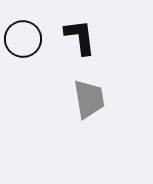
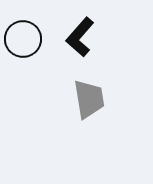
black L-shape: rotated 132 degrees counterclockwise
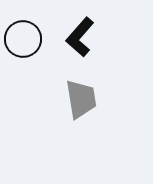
gray trapezoid: moved 8 px left
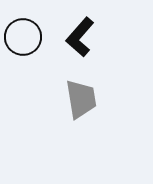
black circle: moved 2 px up
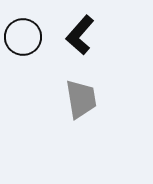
black L-shape: moved 2 px up
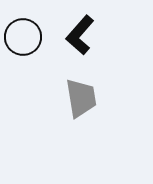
gray trapezoid: moved 1 px up
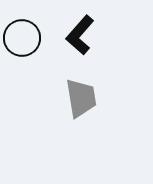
black circle: moved 1 px left, 1 px down
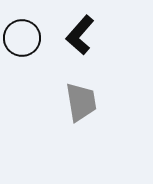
gray trapezoid: moved 4 px down
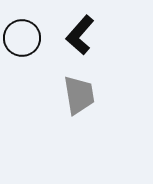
gray trapezoid: moved 2 px left, 7 px up
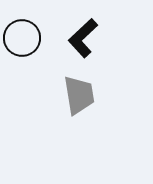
black L-shape: moved 3 px right, 3 px down; rotated 6 degrees clockwise
